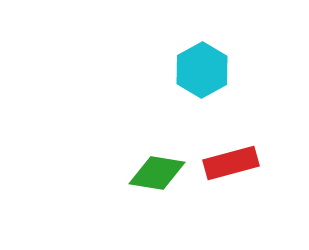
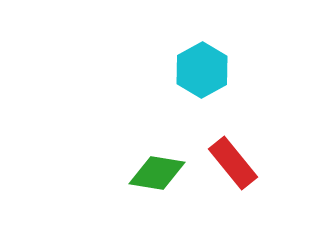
red rectangle: moved 2 px right; rotated 66 degrees clockwise
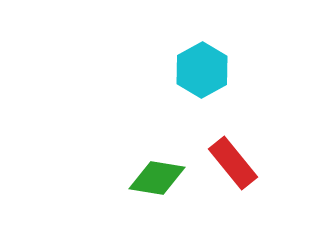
green diamond: moved 5 px down
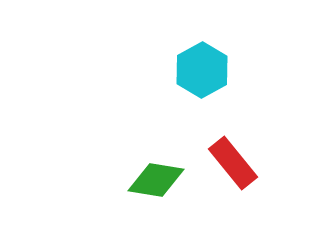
green diamond: moved 1 px left, 2 px down
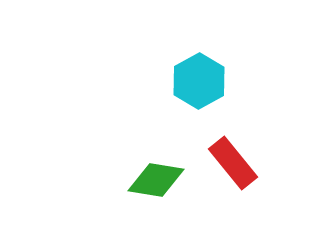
cyan hexagon: moved 3 px left, 11 px down
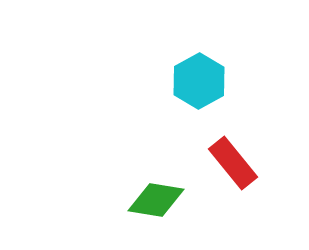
green diamond: moved 20 px down
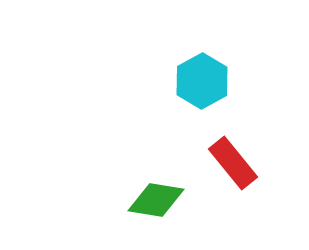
cyan hexagon: moved 3 px right
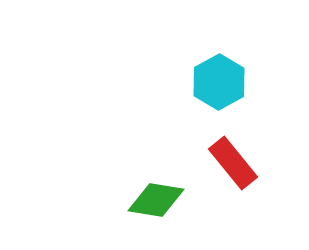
cyan hexagon: moved 17 px right, 1 px down
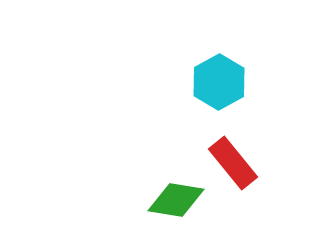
green diamond: moved 20 px right
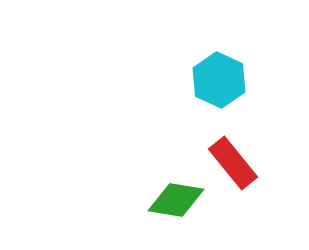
cyan hexagon: moved 2 px up; rotated 6 degrees counterclockwise
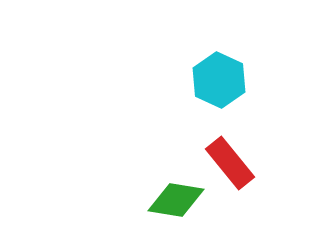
red rectangle: moved 3 px left
